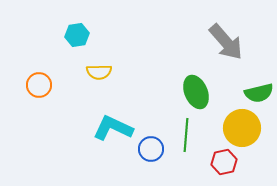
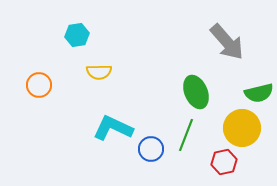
gray arrow: moved 1 px right
green line: rotated 16 degrees clockwise
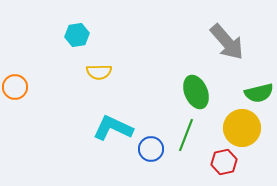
orange circle: moved 24 px left, 2 px down
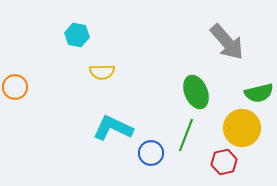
cyan hexagon: rotated 20 degrees clockwise
yellow semicircle: moved 3 px right
blue circle: moved 4 px down
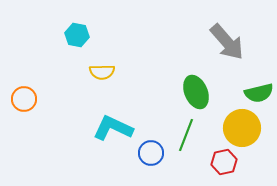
orange circle: moved 9 px right, 12 px down
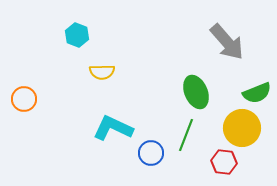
cyan hexagon: rotated 10 degrees clockwise
green semicircle: moved 2 px left; rotated 8 degrees counterclockwise
red hexagon: rotated 20 degrees clockwise
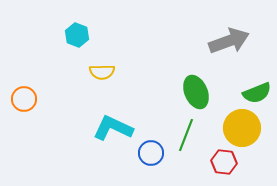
gray arrow: moved 2 px right, 1 px up; rotated 69 degrees counterclockwise
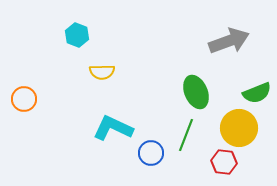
yellow circle: moved 3 px left
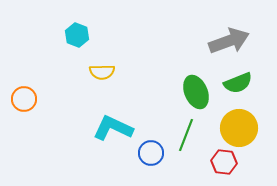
green semicircle: moved 19 px left, 10 px up
